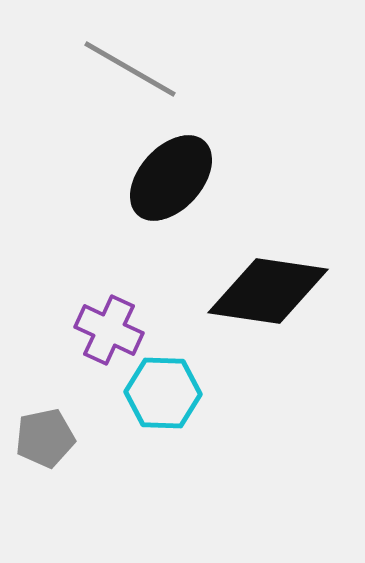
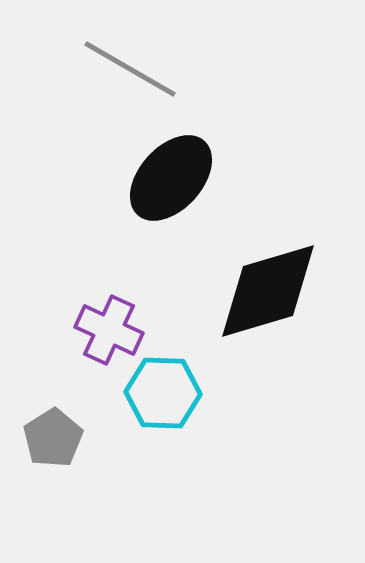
black diamond: rotated 25 degrees counterclockwise
gray pentagon: moved 8 px right; rotated 20 degrees counterclockwise
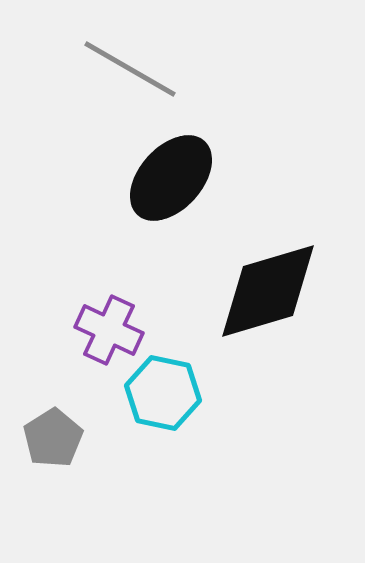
cyan hexagon: rotated 10 degrees clockwise
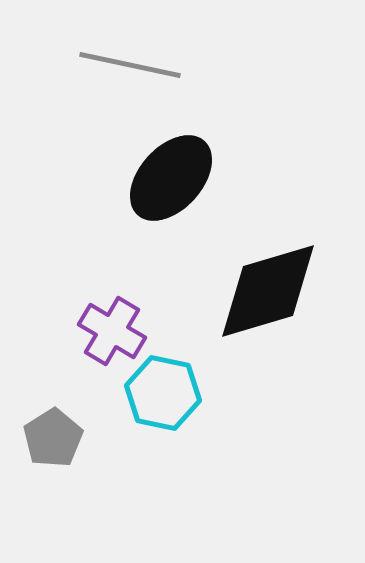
gray line: moved 4 px up; rotated 18 degrees counterclockwise
purple cross: moved 3 px right, 1 px down; rotated 6 degrees clockwise
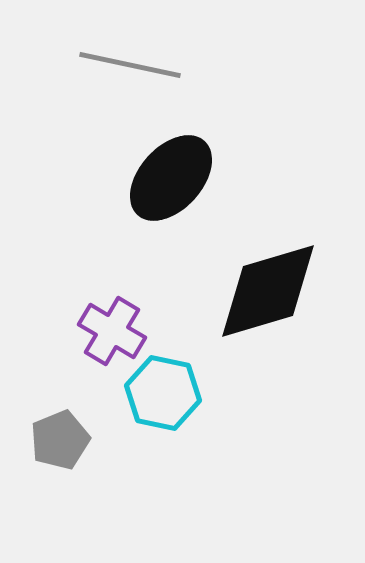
gray pentagon: moved 7 px right, 2 px down; rotated 10 degrees clockwise
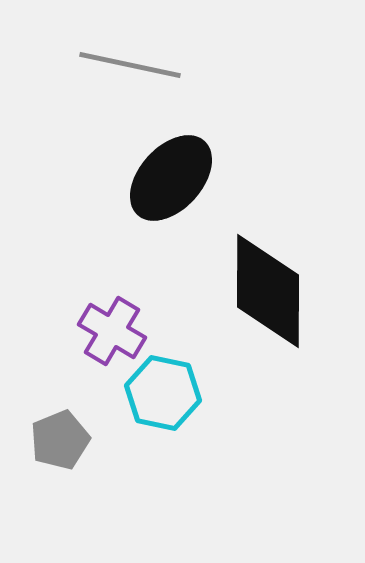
black diamond: rotated 73 degrees counterclockwise
